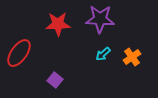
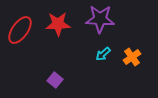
red ellipse: moved 1 px right, 23 px up
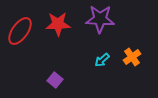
red ellipse: moved 1 px down
cyan arrow: moved 1 px left, 6 px down
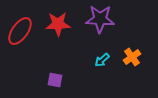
purple square: rotated 28 degrees counterclockwise
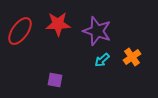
purple star: moved 3 px left, 12 px down; rotated 16 degrees clockwise
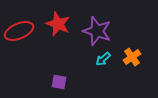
red star: rotated 25 degrees clockwise
red ellipse: moved 1 px left; rotated 32 degrees clockwise
cyan arrow: moved 1 px right, 1 px up
purple square: moved 4 px right, 2 px down
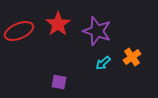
red star: rotated 15 degrees clockwise
cyan arrow: moved 4 px down
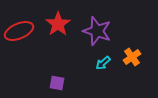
purple square: moved 2 px left, 1 px down
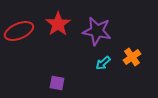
purple star: rotated 8 degrees counterclockwise
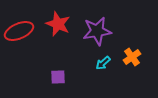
red star: rotated 15 degrees counterclockwise
purple star: rotated 20 degrees counterclockwise
purple square: moved 1 px right, 6 px up; rotated 14 degrees counterclockwise
